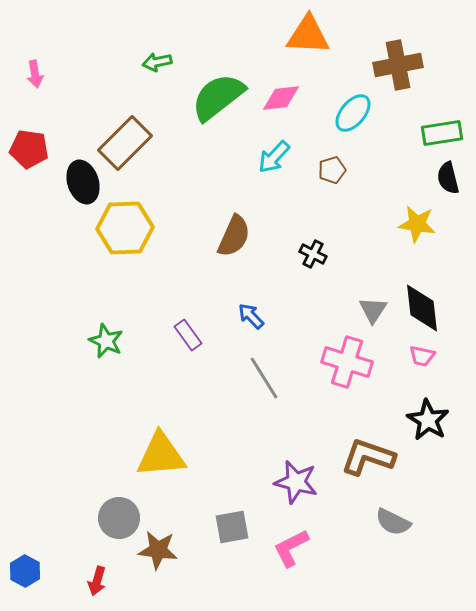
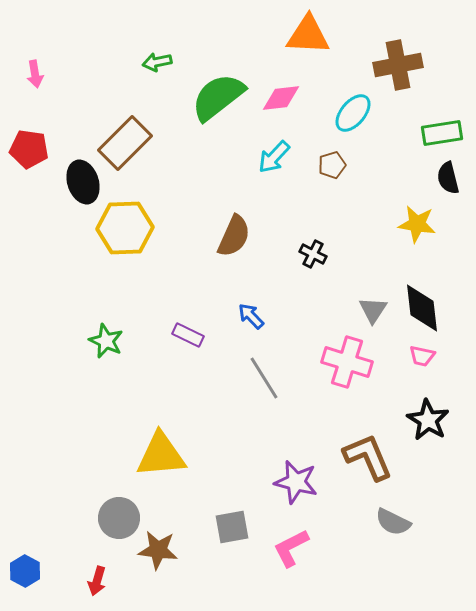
brown pentagon: moved 5 px up
purple rectangle: rotated 28 degrees counterclockwise
brown L-shape: rotated 48 degrees clockwise
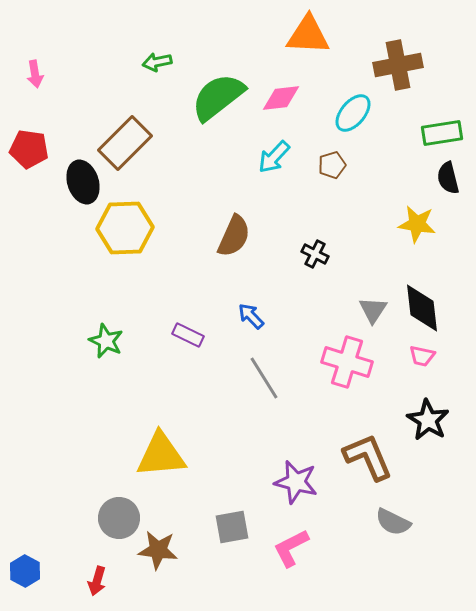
black cross: moved 2 px right
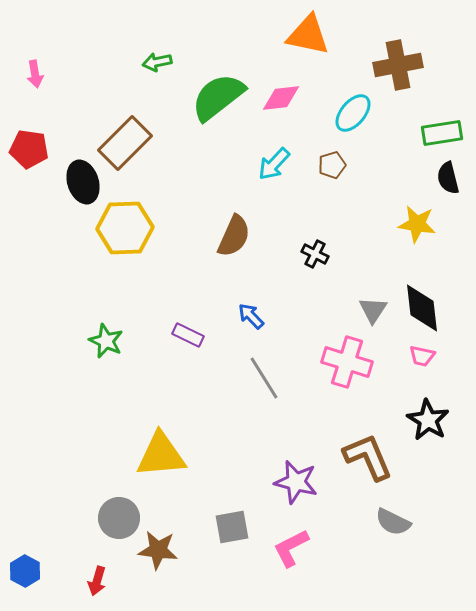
orange triangle: rotated 9 degrees clockwise
cyan arrow: moved 7 px down
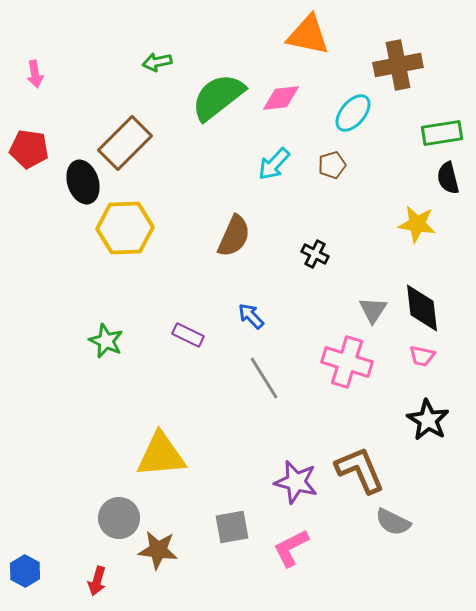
brown L-shape: moved 8 px left, 13 px down
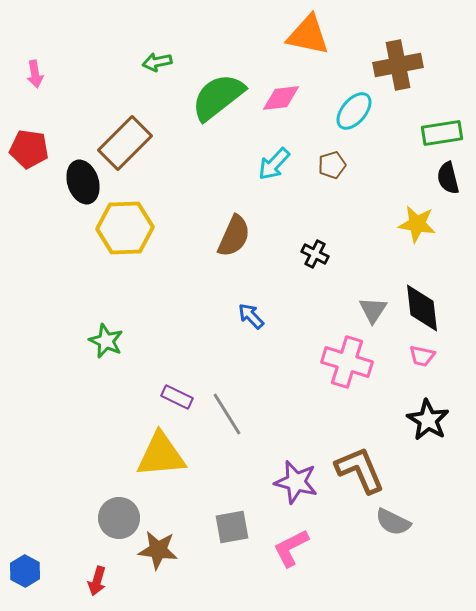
cyan ellipse: moved 1 px right, 2 px up
purple rectangle: moved 11 px left, 62 px down
gray line: moved 37 px left, 36 px down
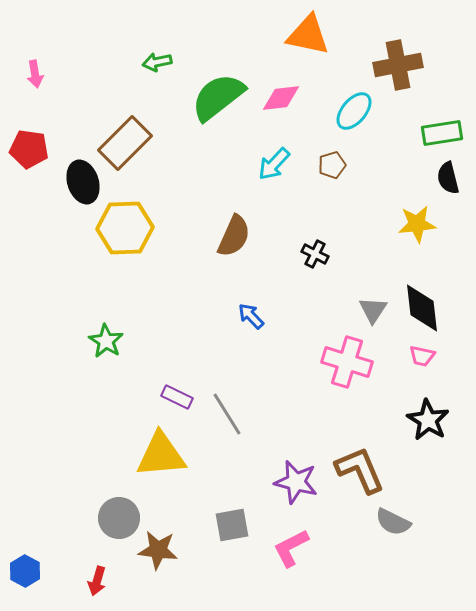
yellow star: rotated 15 degrees counterclockwise
green star: rotated 8 degrees clockwise
gray square: moved 2 px up
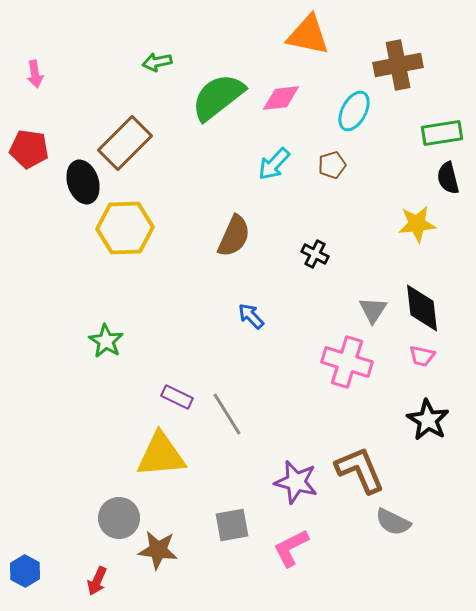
cyan ellipse: rotated 12 degrees counterclockwise
red arrow: rotated 8 degrees clockwise
